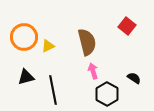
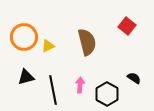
pink arrow: moved 13 px left, 14 px down; rotated 21 degrees clockwise
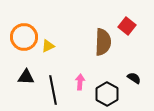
brown semicircle: moved 16 px right; rotated 16 degrees clockwise
black triangle: rotated 18 degrees clockwise
pink arrow: moved 3 px up
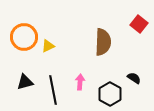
red square: moved 12 px right, 2 px up
black triangle: moved 1 px left, 5 px down; rotated 18 degrees counterclockwise
black hexagon: moved 3 px right
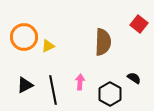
black triangle: moved 3 px down; rotated 12 degrees counterclockwise
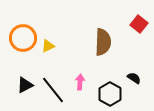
orange circle: moved 1 px left, 1 px down
black line: rotated 28 degrees counterclockwise
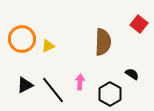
orange circle: moved 1 px left, 1 px down
black semicircle: moved 2 px left, 4 px up
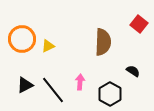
black semicircle: moved 1 px right, 3 px up
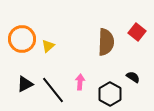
red square: moved 2 px left, 8 px down
brown semicircle: moved 3 px right
yellow triangle: rotated 16 degrees counterclockwise
black semicircle: moved 6 px down
black triangle: moved 1 px up
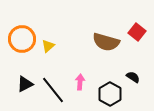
brown semicircle: rotated 104 degrees clockwise
